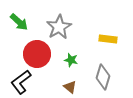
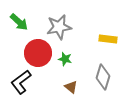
gray star: rotated 20 degrees clockwise
red circle: moved 1 px right, 1 px up
green star: moved 6 px left, 1 px up
brown triangle: moved 1 px right
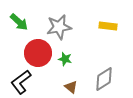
yellow rectangle: moved 13 px up
gray diamond: moved 1 px right, 2 px down; rotated 40 degrees clockwise
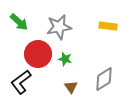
red circle: moved 1 px down
brown triangle: rotated 16 degrees clockwise
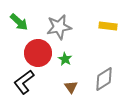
red circle: moved 1 px up
green star: rotated 16 degrees clockwise
black L-shape: moved 3 px right
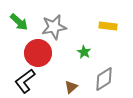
gray star: moved 5 px left
green star: moved 19 px right, 7 px up
black L-shape: moved 1 px right, 1 px up
brown triangle: rotated 24 degrees clockwise
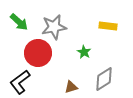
black L-shape: moved 5 px left, 1 px down
brown triangle: rotated 24 degrees clockwise
